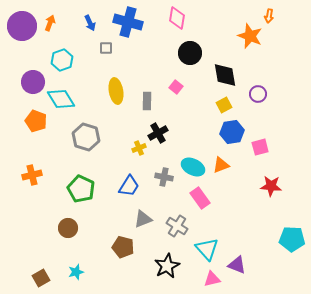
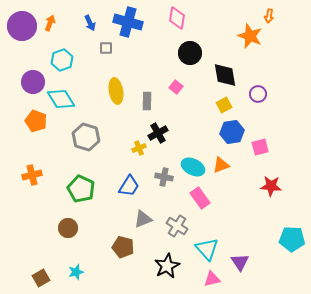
purple triangle at (237, 265): moved 3 px right, 3 px up; rotated 36 degrees clockwise
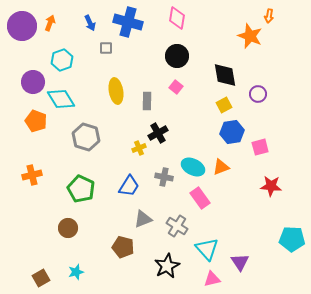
black circle at (190, 53): moved 13 px left, 3 px down
orange triangle at (221, 165): moved 2 px down
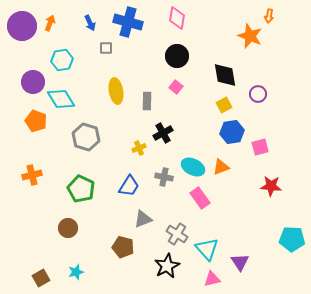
cyan hexagon at (62, 60): rotated 10 degrees clockwise
black cross at (158, 133): moved 5 px right
gray cross at (177, 226): moved 8 px down
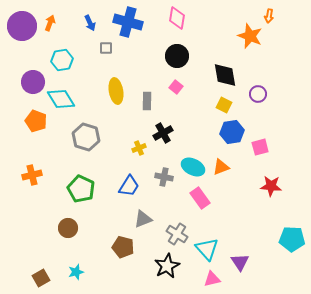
yellow square at (224, 105): rotated 35 degrees counterclockwise
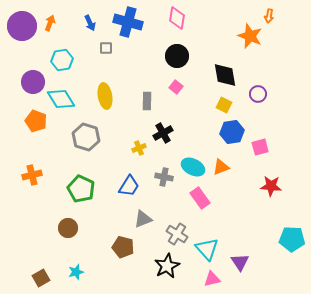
yellow ellipse at (116, 91): moved 11 px left, 5 px down
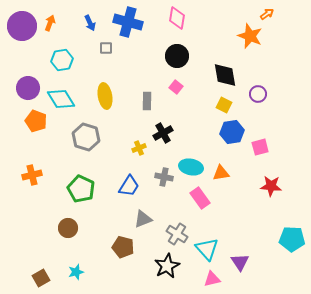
orange arrow at (269, 16): moved 2 px left, 2 px up; rotated 136 degrees counterclockwise
purple circle at (33, 82): moved 5 px left, 6 px down
cyan ellipse at (193, 167): moved 2 px left; rotated 15 degrees counterclockwise
orange triangle at (221, 167): moved 6 px down; rotated 12 degrees clockwise
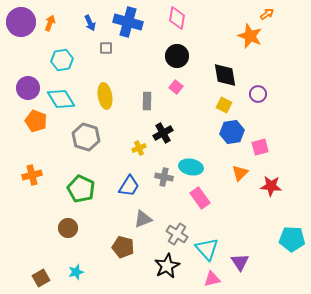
purple circle at (22, 26): moved 1 px left, 4 px up
orange triangle at (221, 173): moved 19 px right; rotated 36 degrees counterclockwise
